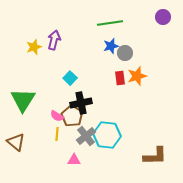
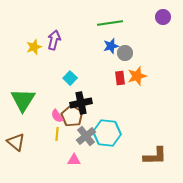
pink semicircle: rotated 24 degrees clockwise
cyan hexagon: moved 2 px up
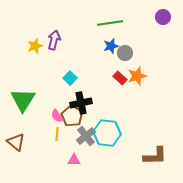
yellow star: moved 1 px right, 1 px up
red rectangle: rotated 40 degrees counterclockwise
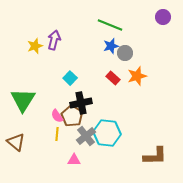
green line: moved 2 px down; rotated 30 degrees clockwise
red rectangle: moved 7 px left
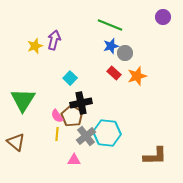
red rectangle: moved 1 px right, 5 px up
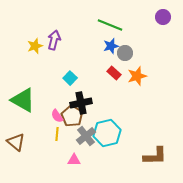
green triangle: rotated 32 degrees counterclockwise
cyan hexagon: rotated 20 degrees counterclockwise
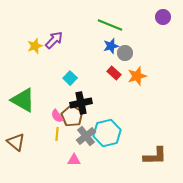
purple arrow: rotated 30 degrees clockwise
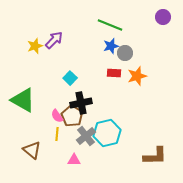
red rectangle: rotated 40 degrees counterclockwise
brown triangle: moved 16 px right, 8 px down
